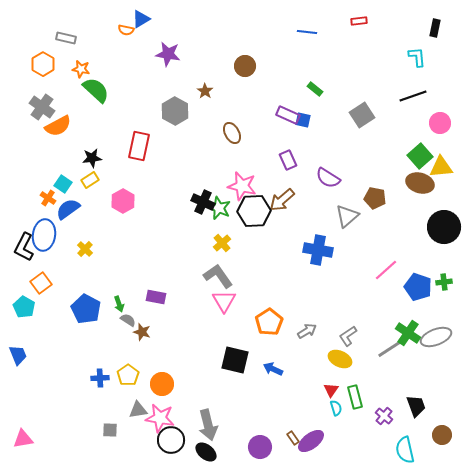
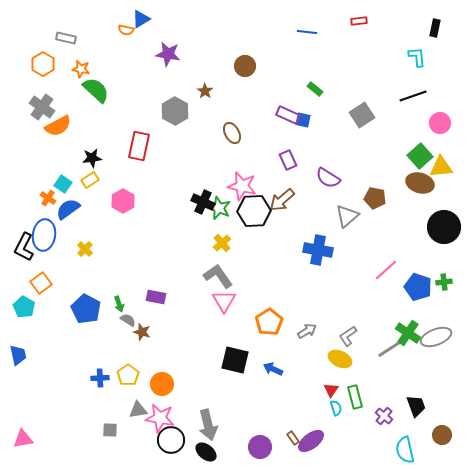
blue trapezoid at (18, 355): rotated 10 degrees clockwise
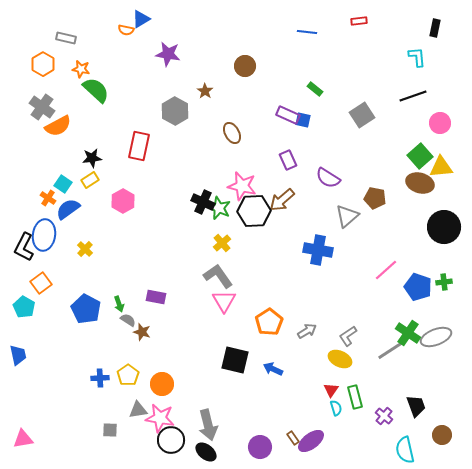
gray line at (391, 348): moved 2 px down
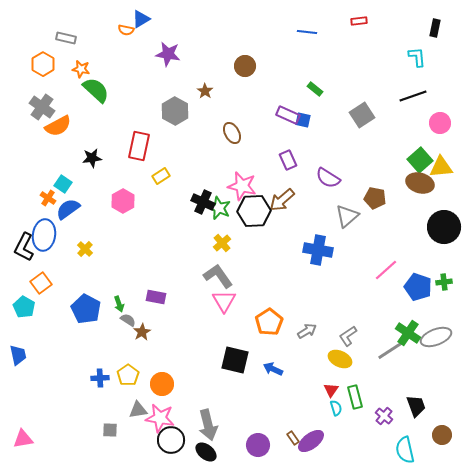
green square at (420, 156): moved 4 px down
yellow rectangle at (90, 180): moved 71 px right, 4 px up
brown star at (142, 332): rotated 24 degrees clockwise
purple circle at (260, 447): moved 2 px left, 2 px up
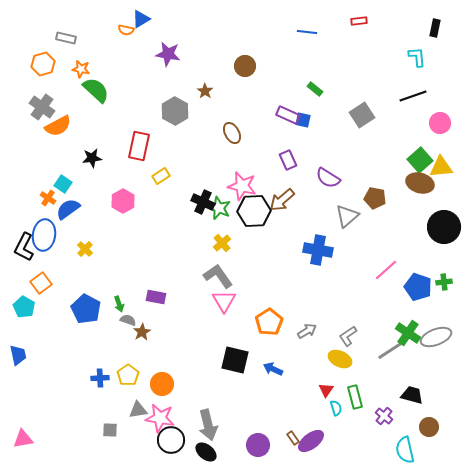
orange hexagon at (43, 64): rotated 15 degrees clockwise
gray semicircle at (128, 320): rotated 14 degrees counterclockwise
red triangle at (331, 390): moved 5 px left
black trapezoid at (416, 406): moved 4 px left, 11 px up; rotated 55 degrees counterclockwise
brown circle at (442, 435): moved 13 px left, 8 px up
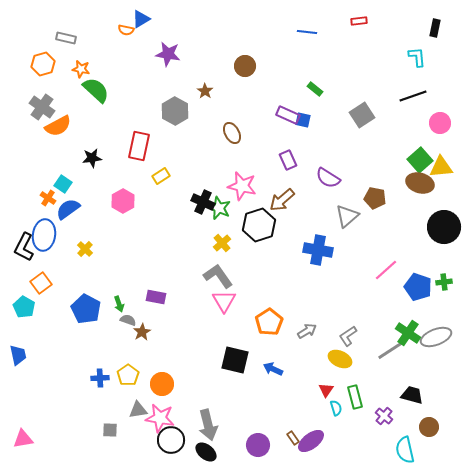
black hexagon at (254, 211): moved 5 px right, 14 px down; rotated 16 degrees counterclockwise
